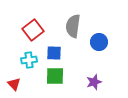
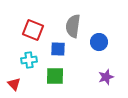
red square: rotated 30 degrees counterclockwise
blue square: moved 4 px right, 4 px up
purple star: moved 12 px right, 5 px up
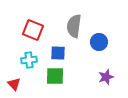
gray semicircle: moved 1 px right
blue square: moved 4 px down
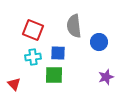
gray semicircle: rotated 15 degrees counterclockwise
cyan cross: moved 4 px right, 3 px up
green square: moved 1 px left, 1 px up
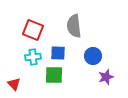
blue circle: moved 6 px left, 14 px down
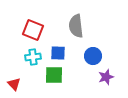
gray semicircle: moved 2 px right
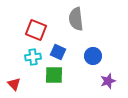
gray semicircle: moved 7 px up
red square: moved 3 px right
blue square: moved 1 px up; rotated 21 degrees clockwise
purple star: moved 2 px right, 4 px down
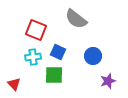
gray semicircle: rotated 45 degrees counterclockwise
